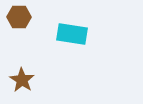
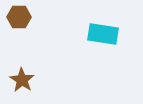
cyan rectangle: moved 31 px right
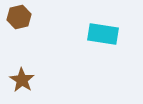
brown hexagon: rotated 15 degrees counterclockwise
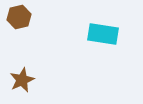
brown star: rotated 15 degrees clockwise
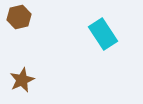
cyan rectangle: rotated 48 degrees clockwise
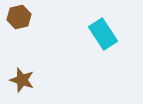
brown star: rotated 30 degrees counterclockwise
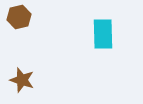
cyan rectangle: rotated 32 degrees clockwise
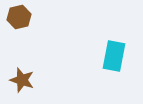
cyan rectangle: moved 11 px right, 22 px down; rotated 12 degrees clockwise
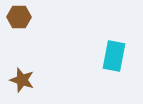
brown hexagon: rotated 15 degrees clockwise
